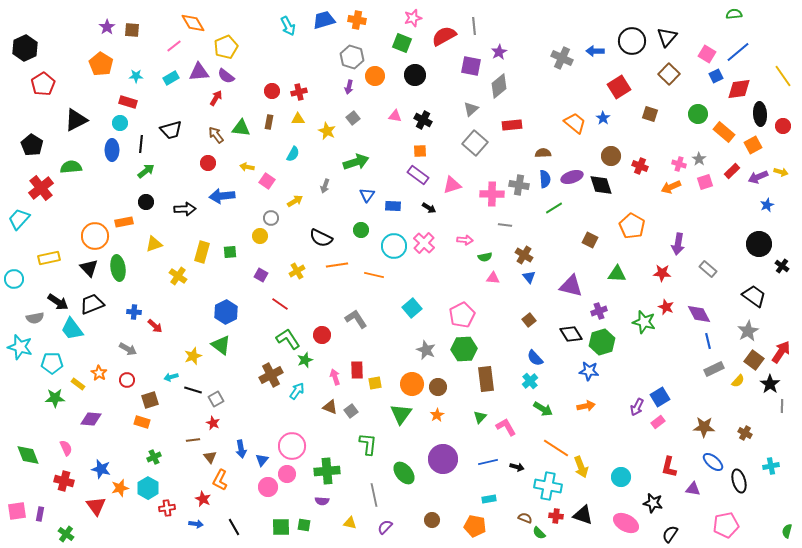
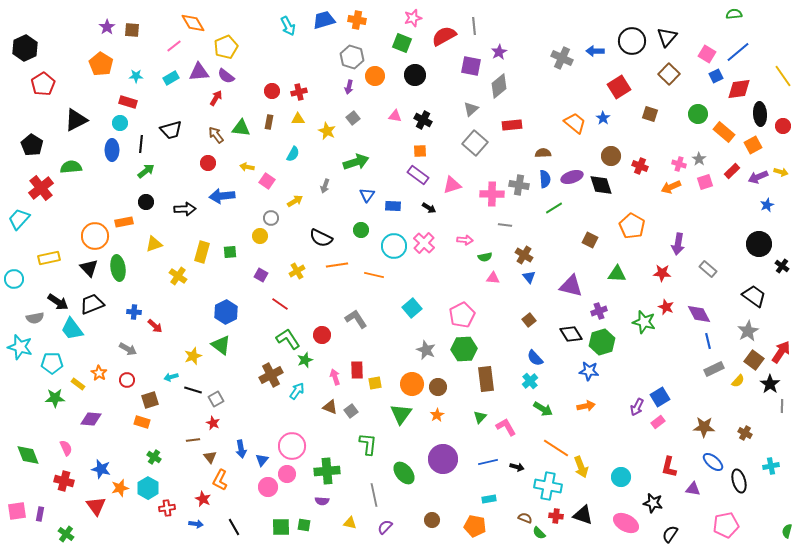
green cross at (154, 457): rotated 32 degrees counterclockwise
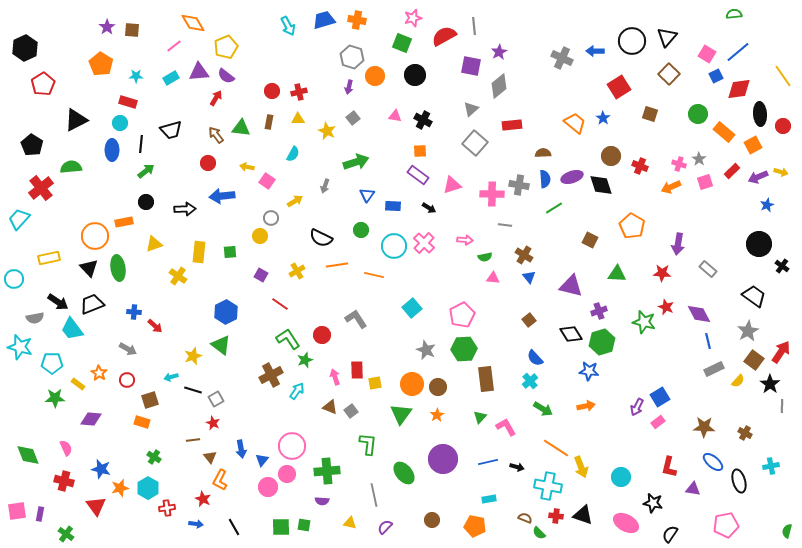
yellow rectangle at (202, 252): moved 3 px left; rotated 10 degrees counterclockwise
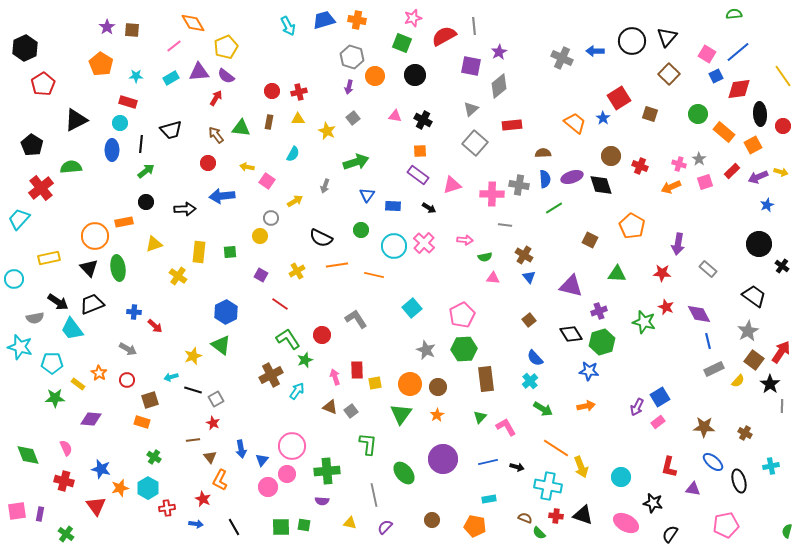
red square at (619, 87): moved 11 px down
orange circle at (412, 384): moved 2 px left
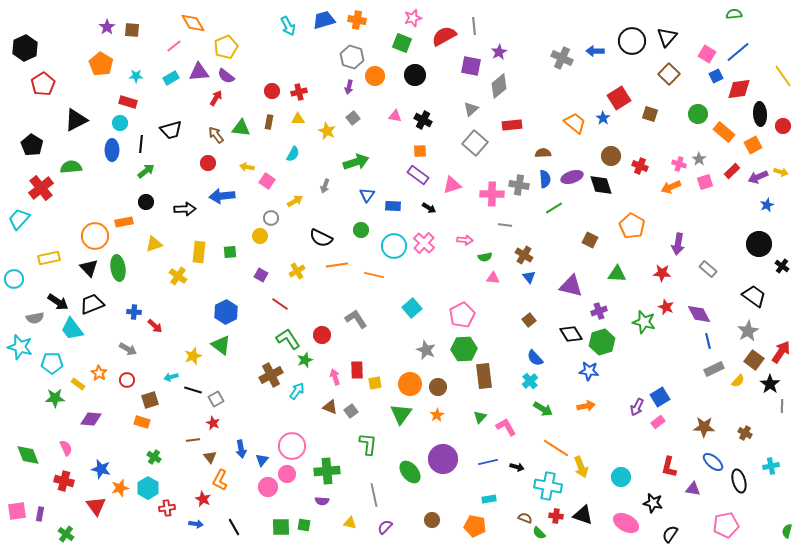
brown rectangle at (486, 379): moved 2 px left, 3 px up
green ellipse at (404, 473): moved 6 px right, 1 px up
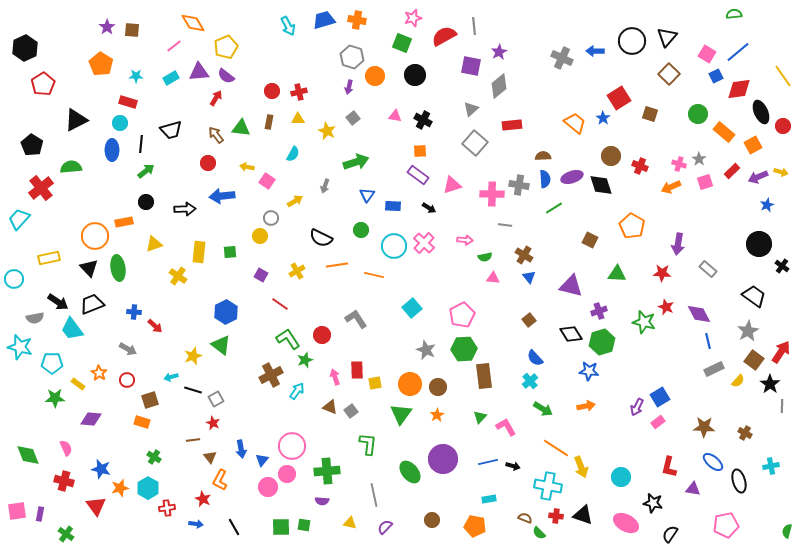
black ellipse at (760, 114): moved 1 px right, 2 px up; rotated 20 degrees counterclockwise
brown semicircle at (543, 153): moved 3 px down
black arrow at (517, 467): moved 4 px left, 1 px up
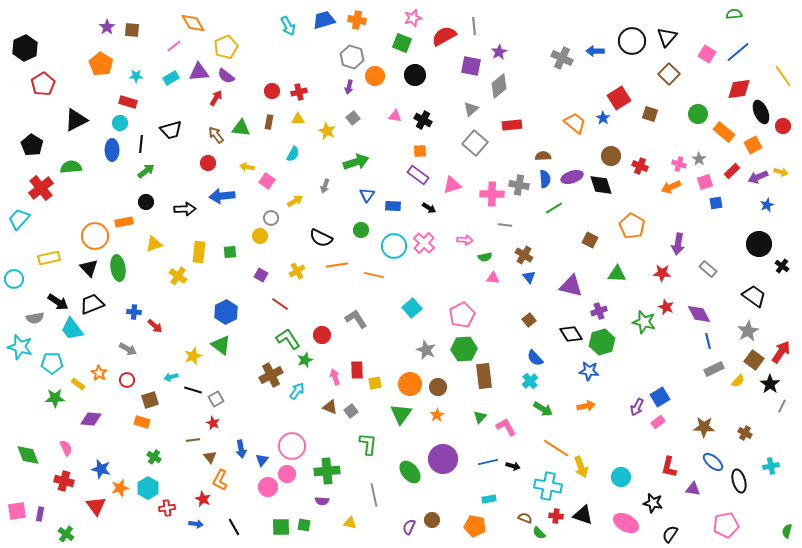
blue square at (716, 76): moved 127 px down; rotated 16 degrees clockwise
gray line at (782, 406): rotated 24 degrees clockwise
purple semicircle at (385, 527): moved 24 px right; rotated 21 degrees counterclockwise
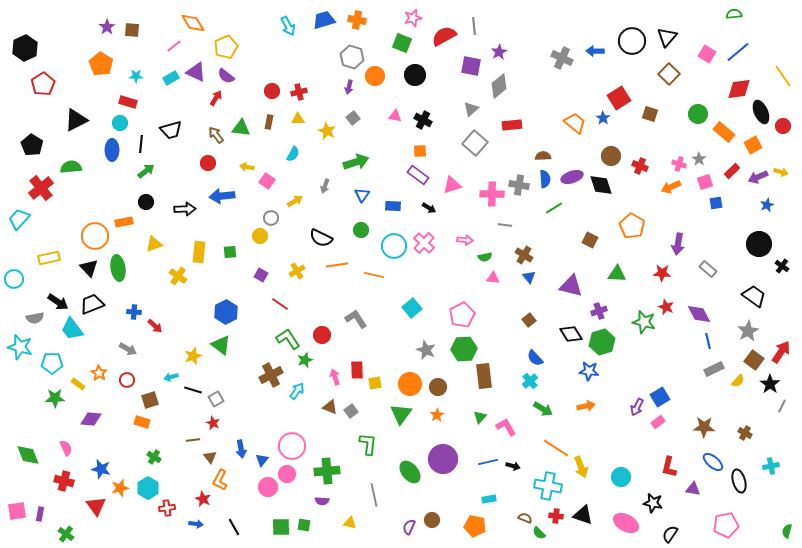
purple triangle at (199, 72): moved 3 px left; rotated 30 degrees clockwise
blue triangle at (367, 195): moved 5 px left
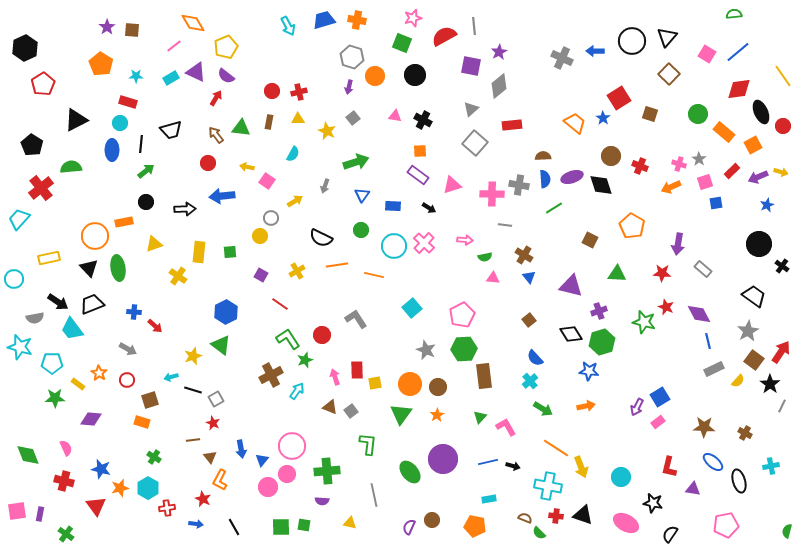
gray rectangle at (708, 269): moved 5 px left
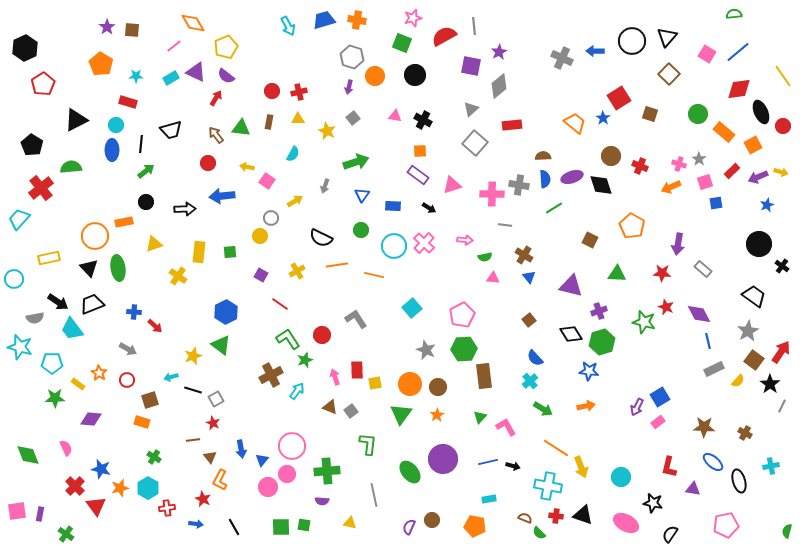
cyan circle at (120, 123): moved 4 px left, 2 px down
red cross at (64, 481): moved 11 px right, 5 px down; rotated 30 degrees clockwise
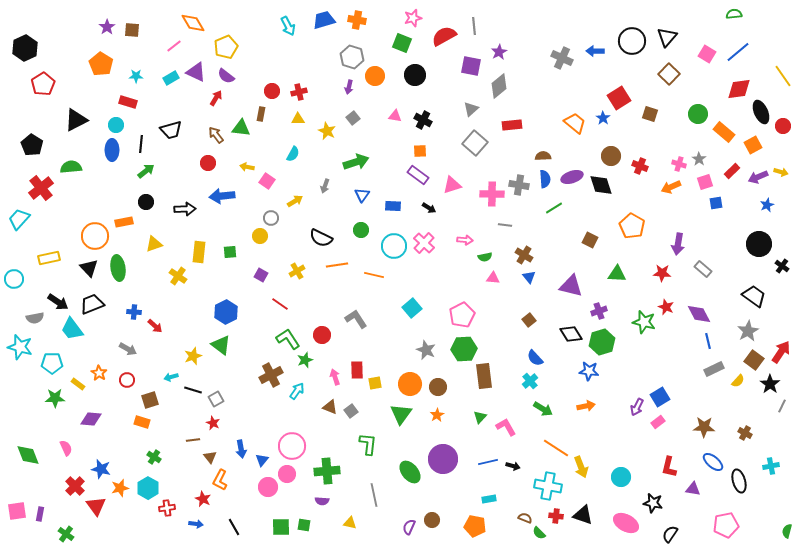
brown rectangle at (269, 122): moved 8 px left, 8 px up
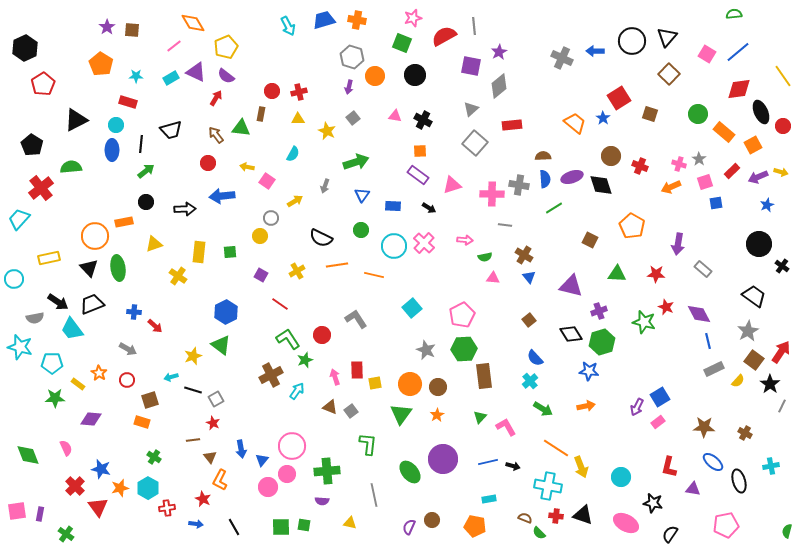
red star at (662, 273): moved 6 px left, 1 px down
red triangle at (96, 506): moved 2 px right, 1 px down
